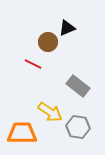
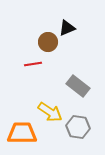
red line: rotated 36 degrees counterclockwise
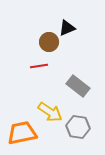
brown circle: moved 1 px right
red line: moved 6 px right, 2 px down
orange trapezoid: rotated 12 degrees counterclockwise
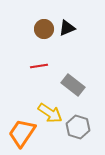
brown circle: moved 5 px left, 13 px up
gray rectangle: moved 5 px left, 1 px up
yellow arrow: moved 1 px down
gray hexagon: rotated 10 degrees clockwise
orange trapezoid: rotated 44 degrees counterclockwise
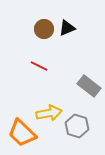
red line: rotated 36 degrees clockwise
gray rectangle: moved 16 px right, 1 px down
yellow arrow: moved 1 px left; rotated 45 degrees counterclockwise
gray hexagon: moved 1 px left, 1 px up
orange trapezoid: rotated 80 degrees counterclockwise
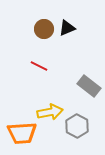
yellow arrow: moved 1 px right, 1 px up
gray hexagon: rotated 10 degrees clockwise
orange trapezoid: rotated 48 degrees counterclockwise
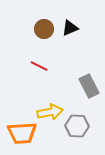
black triangle: moved 3 px right
gray rectangle: rotated 25 degrees clockwise
gray hexagon: rotated 25 degrees counterclockwise
